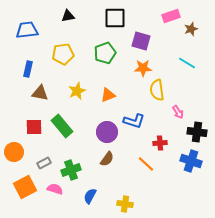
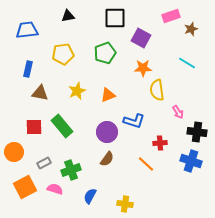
purple square: moved 3 px up; rotated 12 degrees clockwise
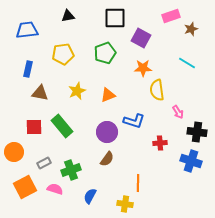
orange line: moved 8 px left, 19 px down; rotated 48 degrees clockwise
